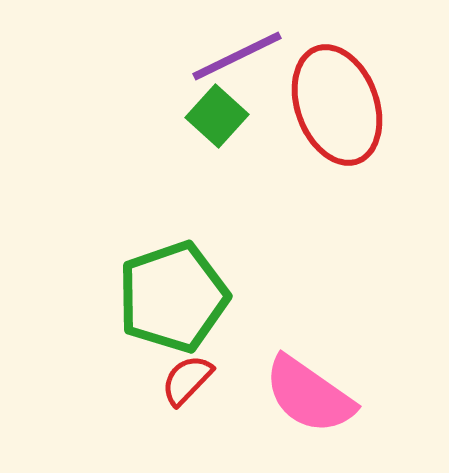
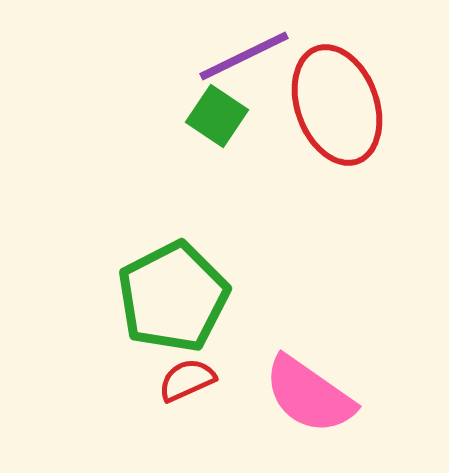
purple line: moved 7 px right
green square: rotated 8 degrees counterclockwise
green pentagon: rotated 8 degrees counterclockwise
red semicircle: rotated 22 degrees clockwise
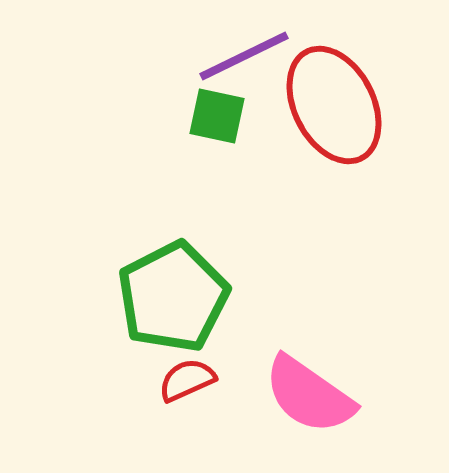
red ellipse: moved 3 px left; rotated 7 degrees counterclockwise
green square: rotated 22 degrees counterclockwise
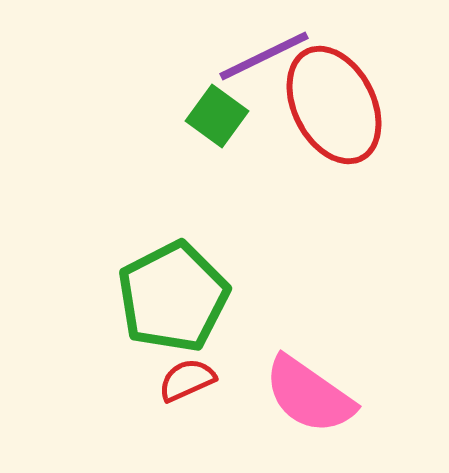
purple line: moved 20 px right
green square: rotated 24 degrees clockwise
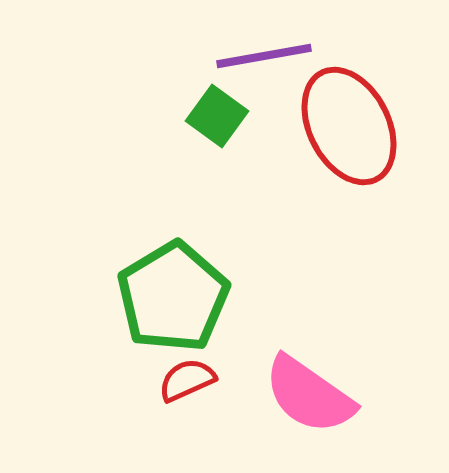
purple line: rotated 16 degrees clockwise
red ellipse: moved 15 px right, 21 px down
green pentagon: rotated 4 degrees counterclockwise
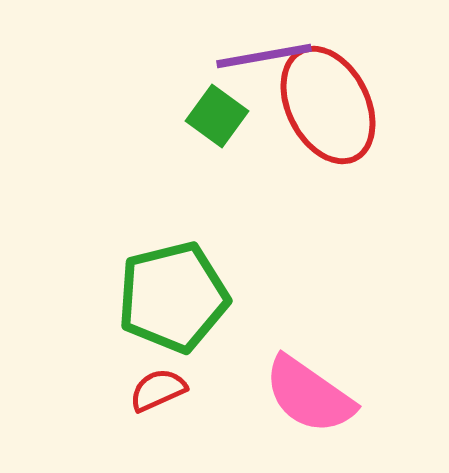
red ellipse: moved 21 px left, 21 px up
green pentagon: rotated 17 degrees clockwise
red semicircle: moved 29 px left, 10 px down
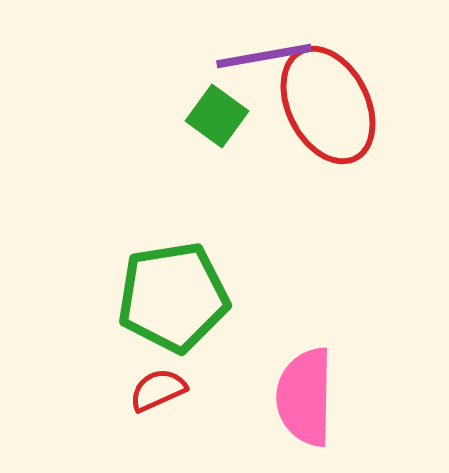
green pentagon: rotated 5 degrees clockwise
pink semicircle: moved 4 px left, 2 px down; rotated 56 degrees clockwise
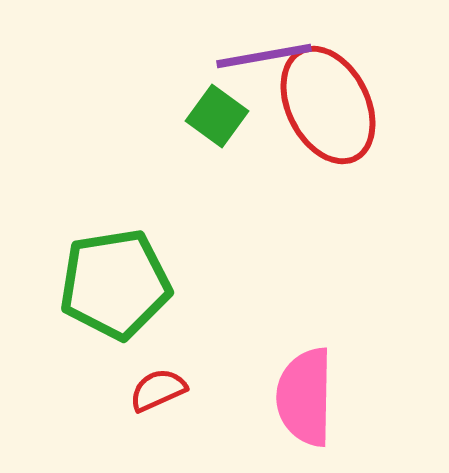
green pentagon: moved 58 px left, 13 px up
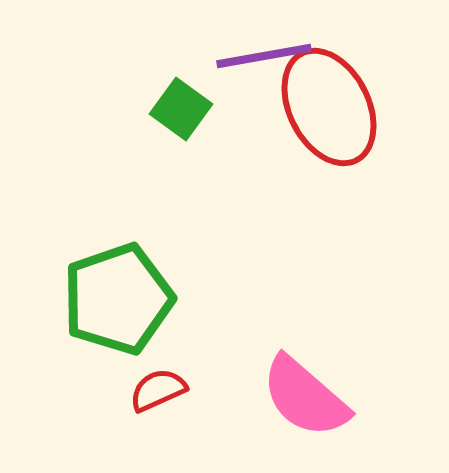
red ellipse: moved 1 px right, 2 px down
green square: moved 36 px left, 7 px up
green pentagon: moved 3 px right, 15 px down; rotated 10 degrees counterclockwise
pink semicircle: rotated 50 degrees counterclockwise
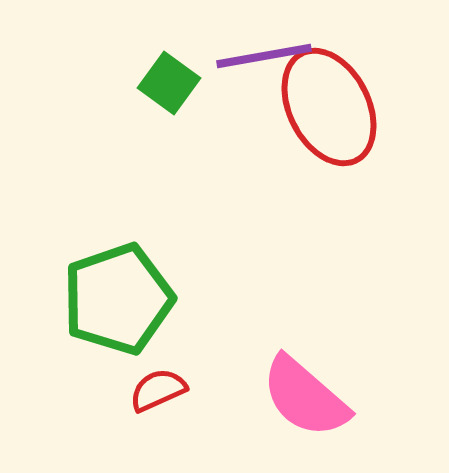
green square: moved 12 px left, 26 px up
